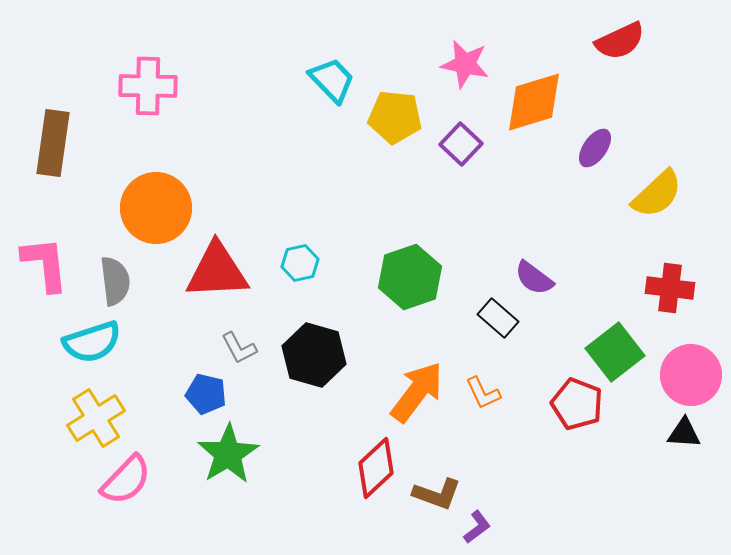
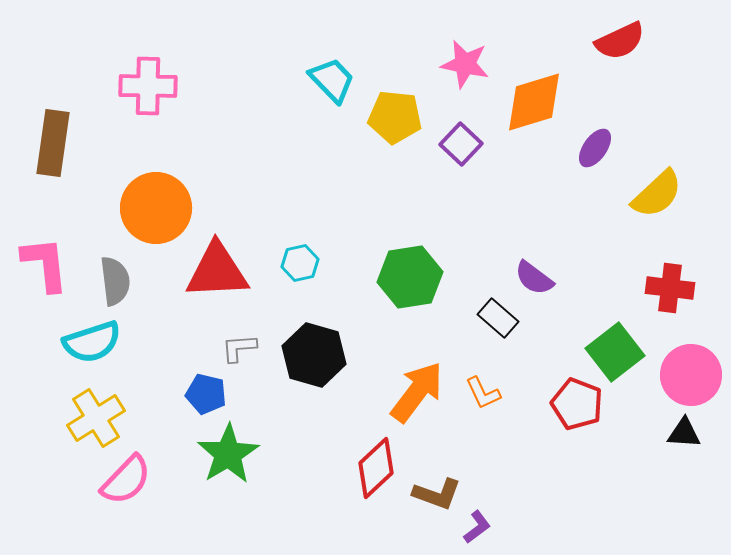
green hexagon: rotated 10 degrees clockwise
gray L-shape: rotated 114 degrees clockwise
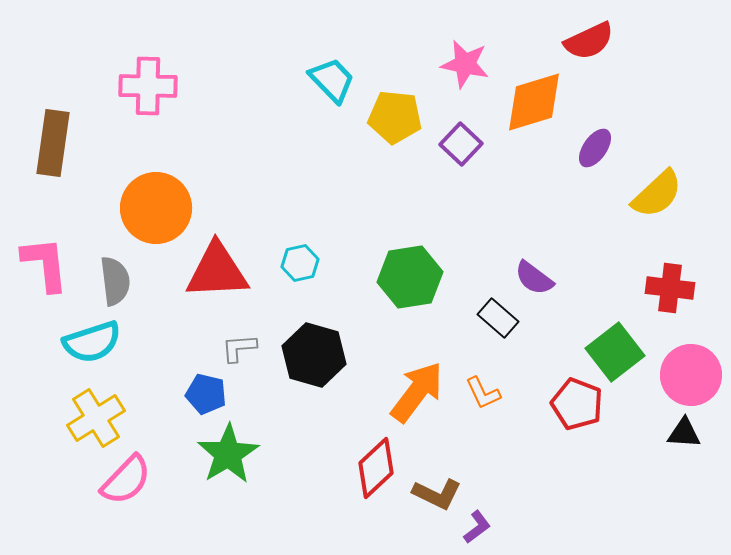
red semicircle: moved 31 px left
brown L-shape: rotated 6 degrees clockwise
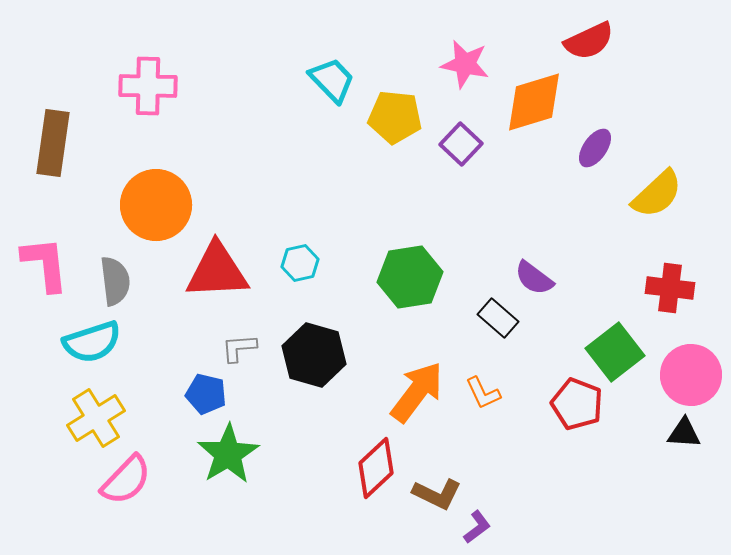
orange circle: moved 3 px up
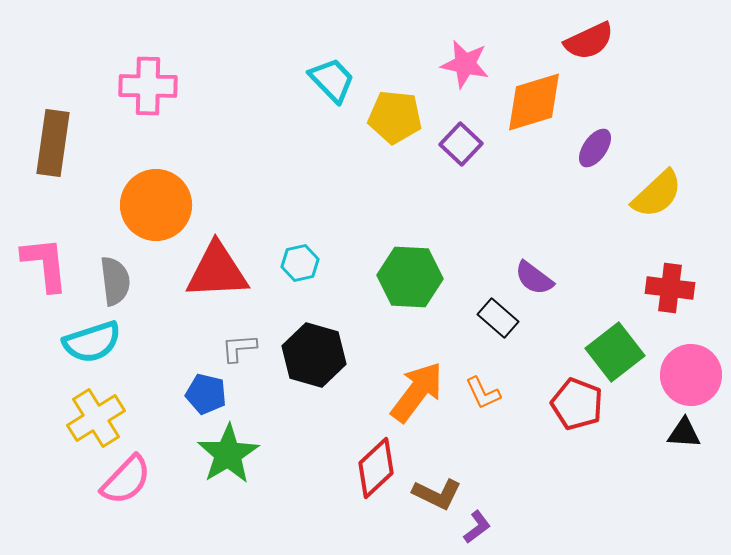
green hexagon: rotated 12 degrees clockwise
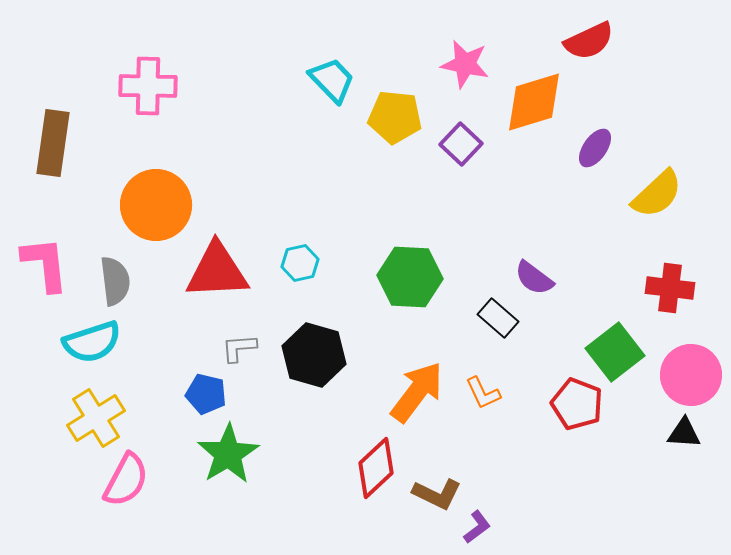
pink semicircle: rotated 16 degrees counterclockwise
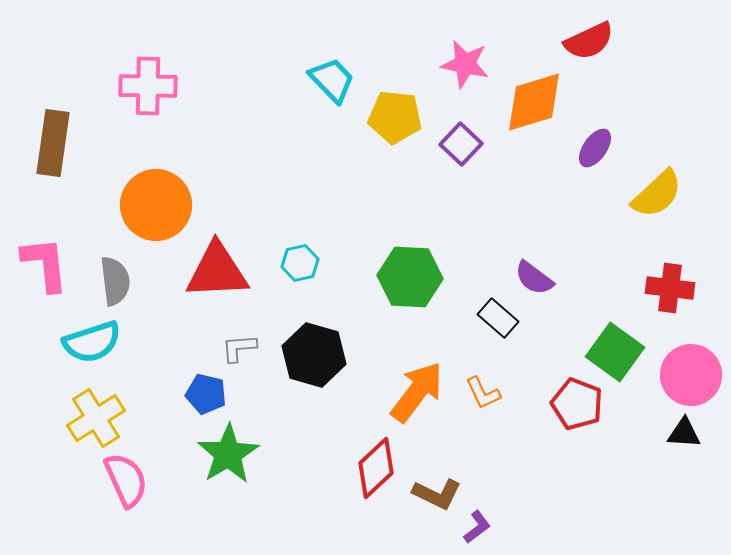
green square: rotated 16 degrees counterclockwise
pink semicircle: rotated 52 degrees counterclockwise
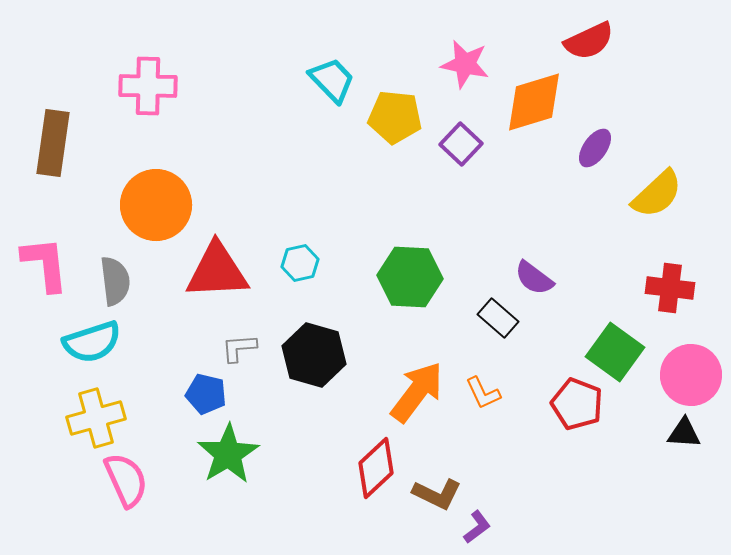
yellow cross: rotated 16 degrees clockwise
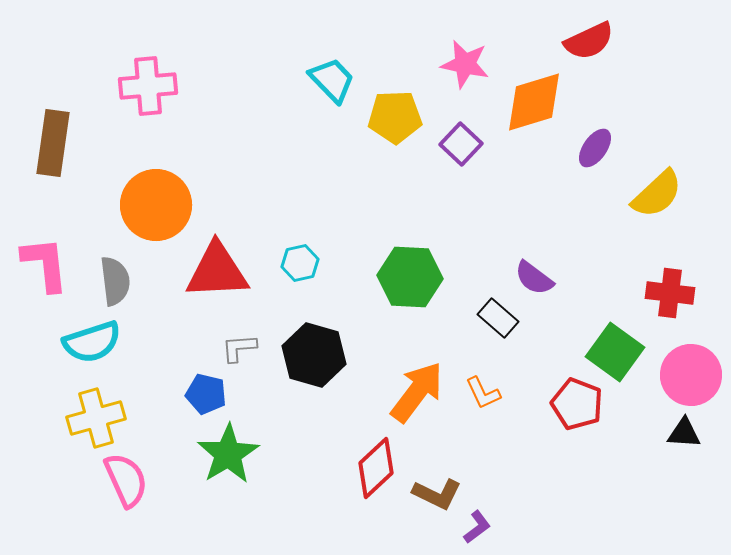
pink cross: rotated 6 degrees counterclockwise
yellow pentagon: rotated 8 degrees counterclockwise
red cross: moved 5 px down
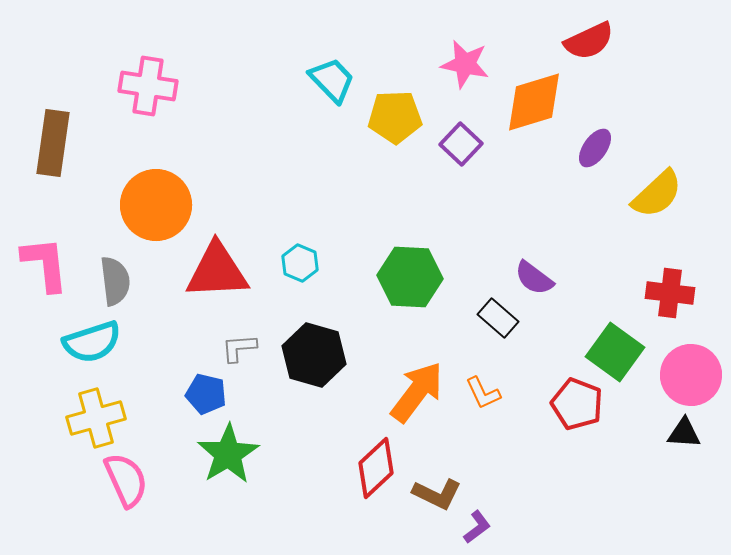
pink cross: rotated 14 degrees clockwise
cyan hexagon: rotated 24 degrees counterclockwise
